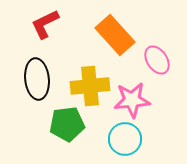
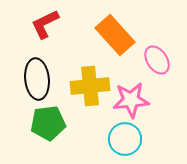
pink star: moved 1 px left
green pentagon: moved 19 px left, 1 px up
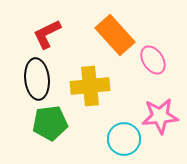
red L-shape: moved 2 px right, 10 px down
pink ellipse: moved 4 px left
pink star: moved 29 px right, 16 px down
green pentagon: moved 2 px right
cyan circle: moved 1 px left
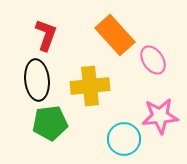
red L-shape: moved 1 px left, 1 px down; rotated 136 degrees clockwise
black ellipse: moved 1 px down
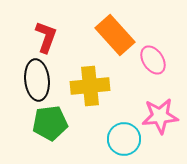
red L-shape: moved 2 px down
